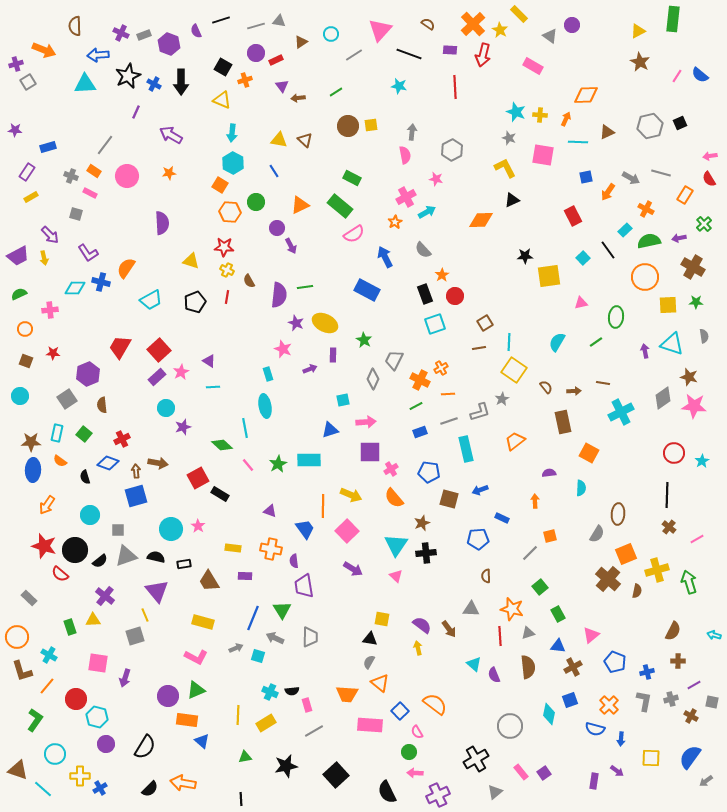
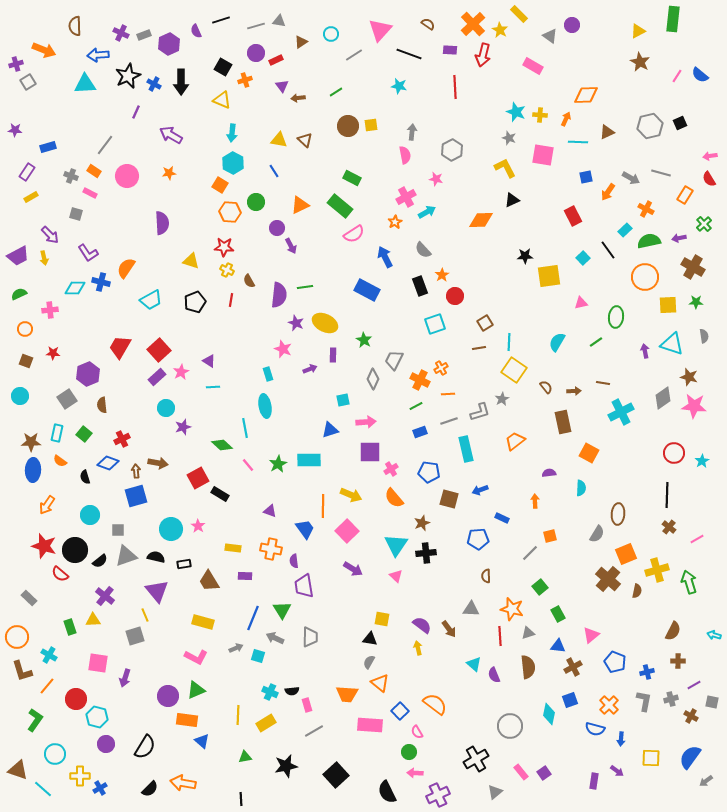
purple hexagon at (169, 44): rotated 15 degrees clockwise
black rectangle at (425, 294): moved 5 px left, 8 px up
red line at (227, 297): moved 4 px right, 3 px down
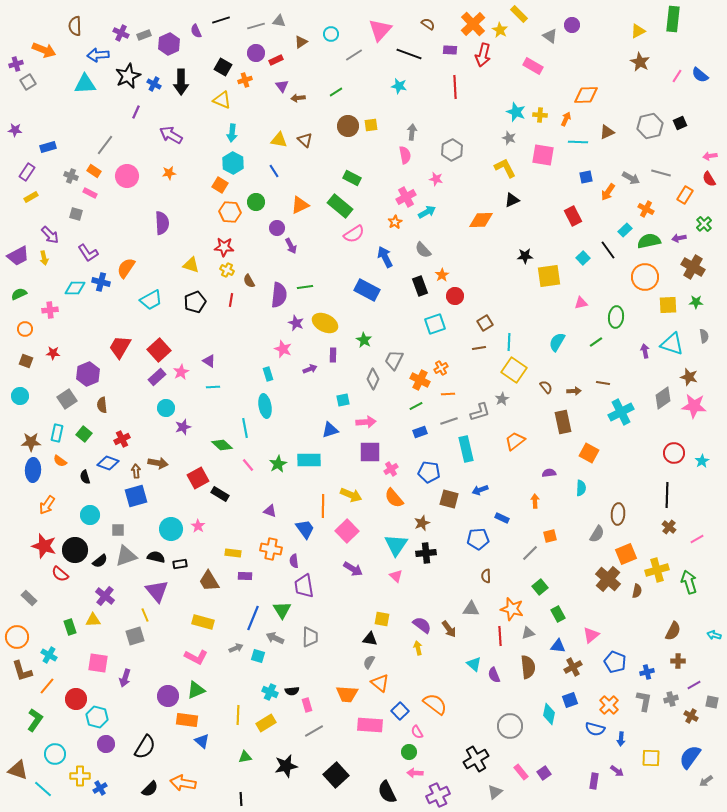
yellow triangle at (191, 261): moved 4 px down
yellow rectangle at (233, 548): moved 5 px down
black rectangle at (184, 564): moved 4 px left
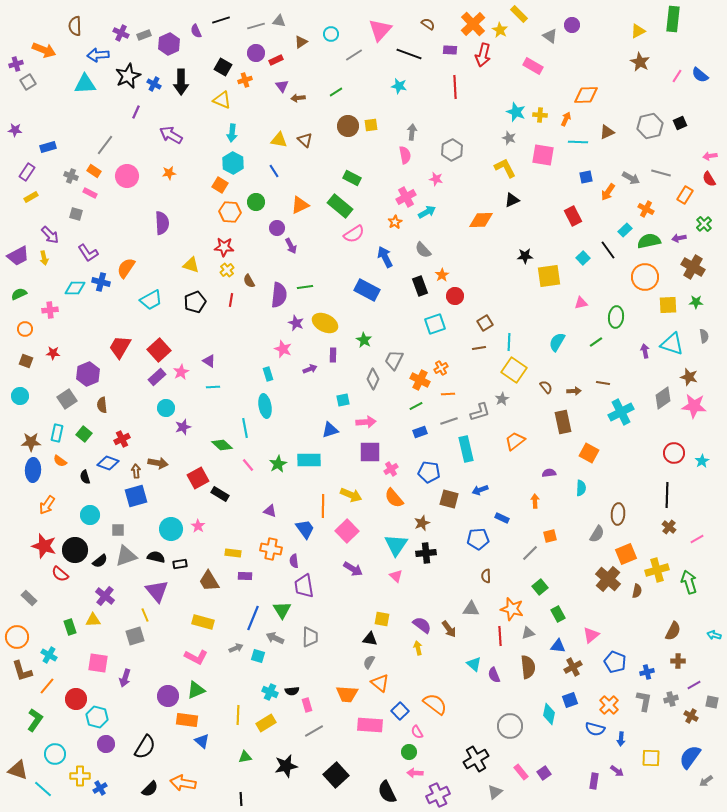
yellow cross at (227, 270): rotated 24 degrees clockwise
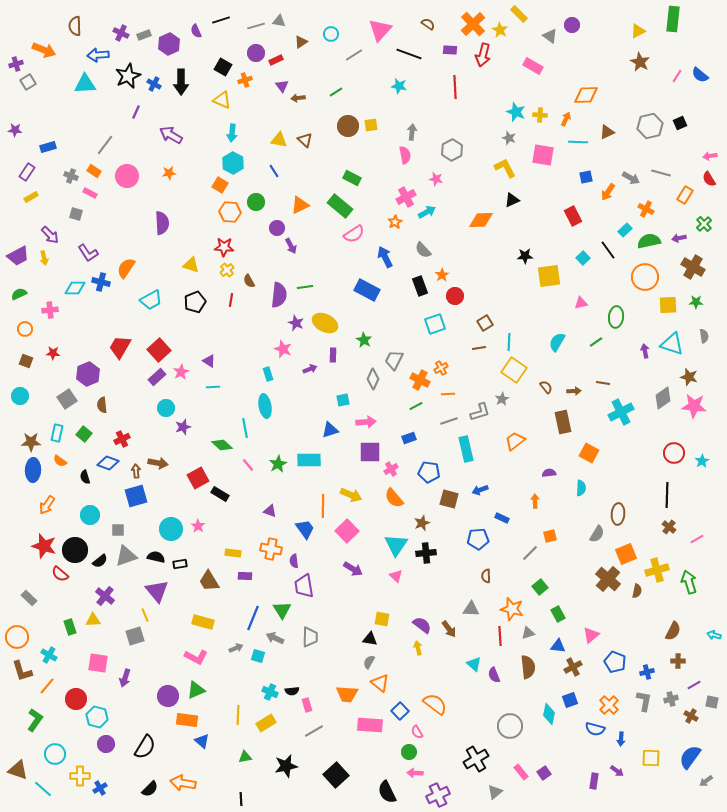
blue rectangle at (420, 432): moved 11 px left, 6 px down
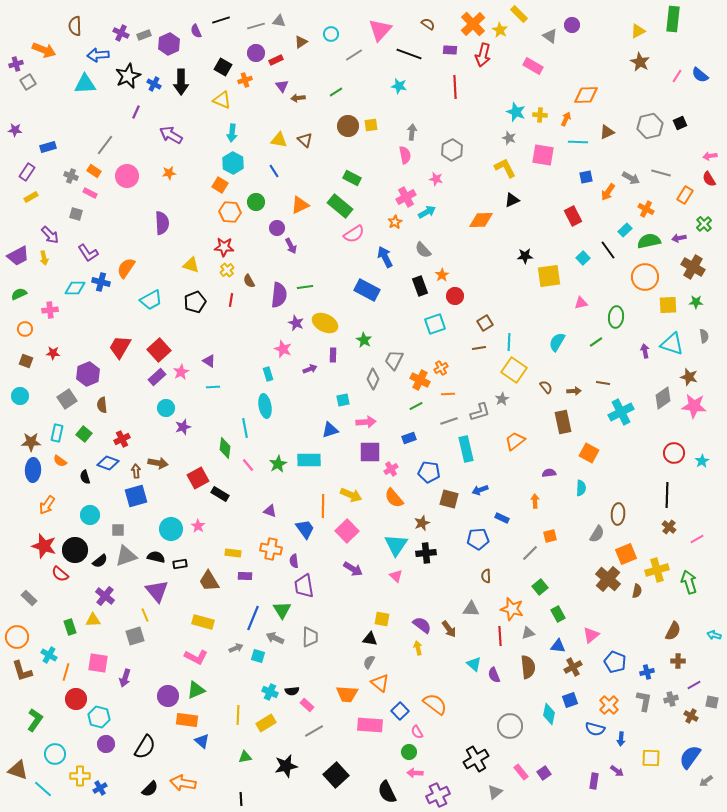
green diamond at (222, 445): moved 3 px right, 3 px down; rotated 55 degrees clockwise
orange line at (47, 686): moved 19 px right, 14 px up; rotated 24 degrees counterclockwise
pink rectangle at (307, 705): rotated 32 degrees counterclockwise
cyan hexagon at (97, 717): moved 2 px right
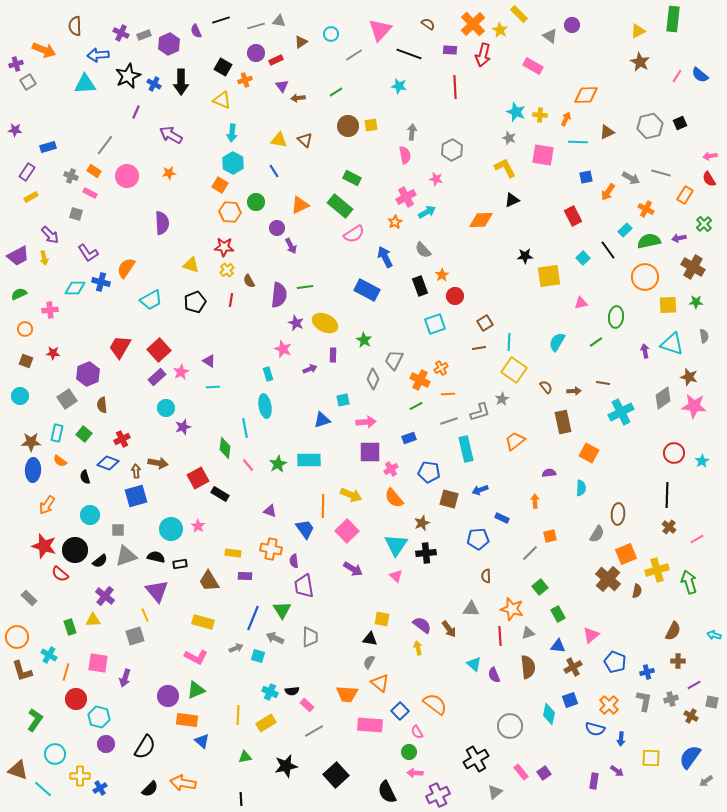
blue triangle at (330, 430): moved 8 px left, 10 px up
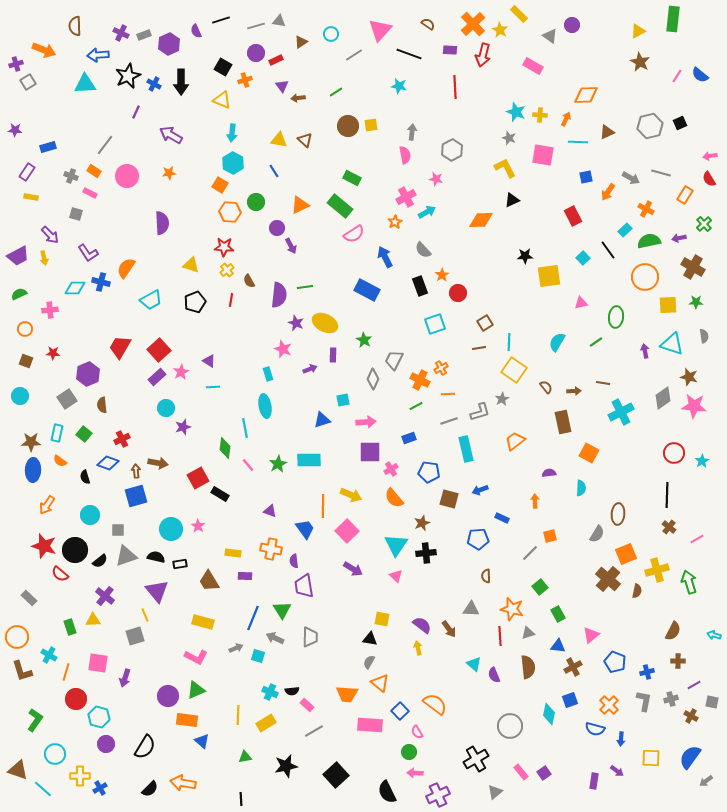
yellow rectangle at (31, 197): rotated 40 degrees clockwise
red circle at (455, 296): moved 3 px right, 3 px up
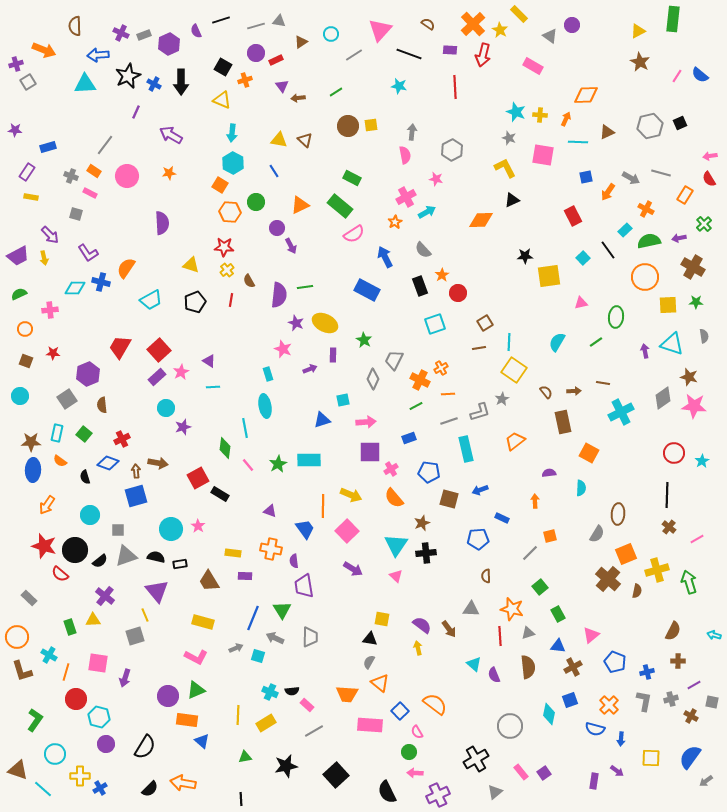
brown semicircle at (546, 387): moved 5 px down
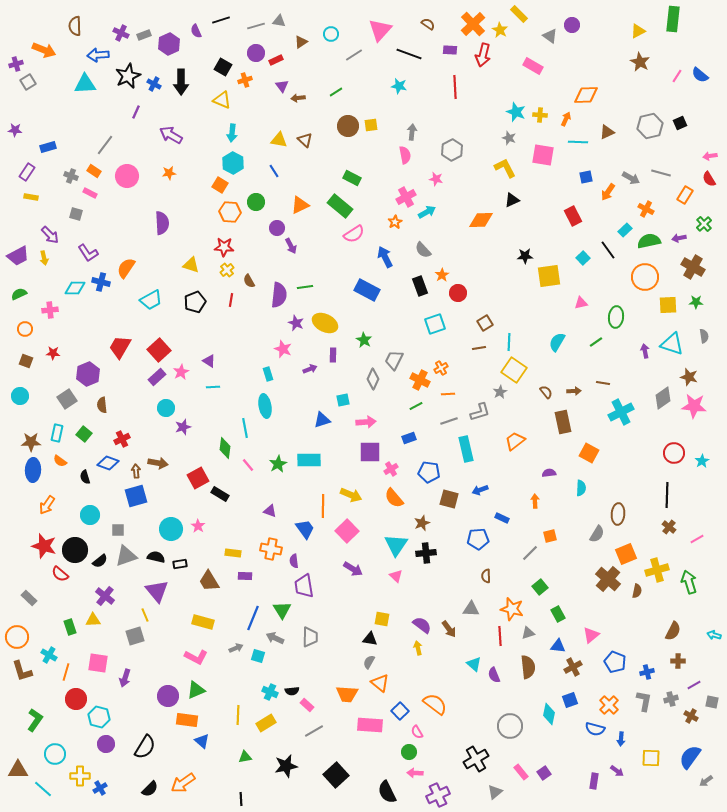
gray star at (502, 399): moved 2 px left, 7 px up
brown triangle at (18, 770): rotated 20 degrees counterclockwise
orange arrow at (183, 783): rotated 45 degrees counterclockwise
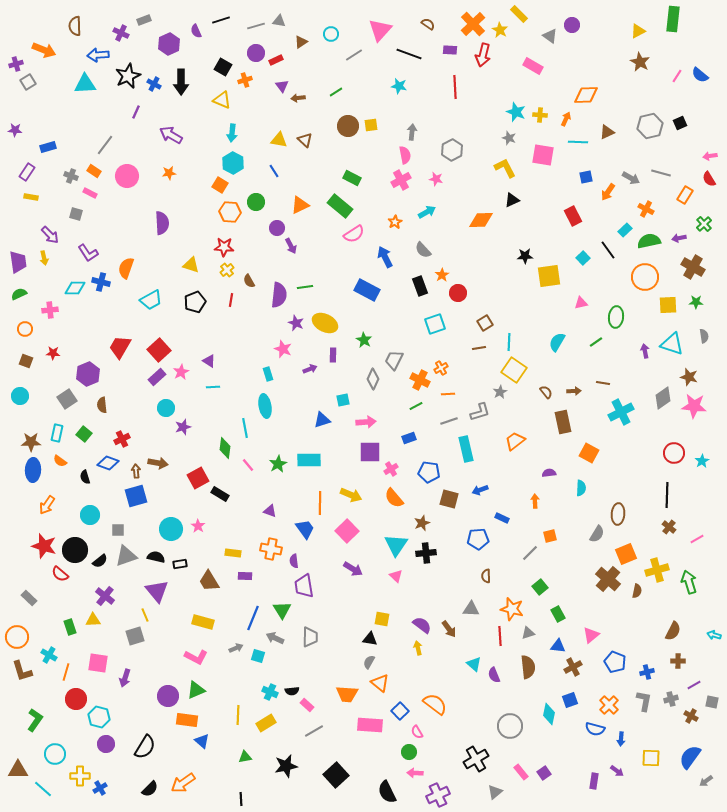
gray rectangle at (144, 35): moved 15 px up
pink cross at (406, 197): moved 5 px left, 17 px up
purple trapezoid at (18, 256): moved 6 px down; rotated 70 degrees counterclockwise
orange semicircle at (126, 268): rotated 15 degrees counterclockwise
orange line at (323, 506): moved 3 px left, 3 px up
